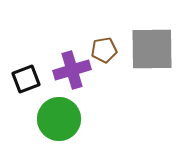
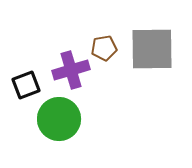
brown pentagon: moved 2 px up
purple cross: moved 1 px left
black square: moved 6 px down
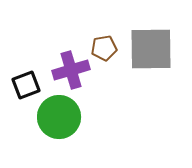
gray square: moved 1 px left
green circle: moved 2 px up
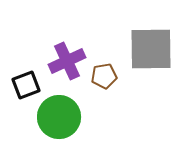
brown pentagon: moved 28 px down
purple cross: moved 4 px left, 9 px up; rotated 9 degrees counterclockwise
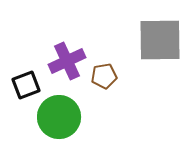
gray square: moved 9 px right, 9 px up
